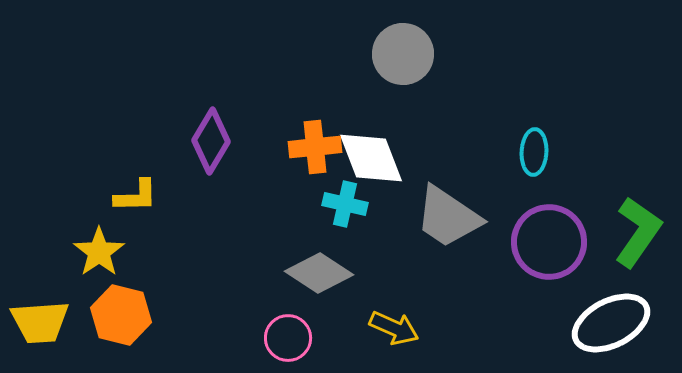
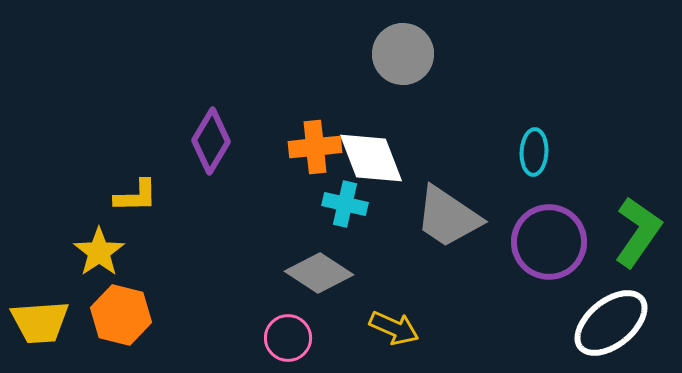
white ellipse: rotated 12 degrees counterclockwise
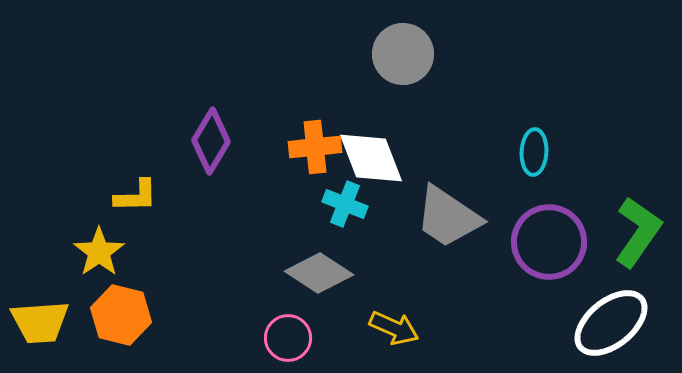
cyan cross: rotated 9 degrees clockwise
